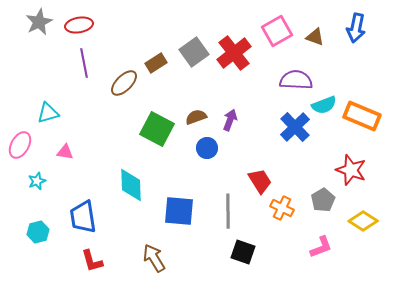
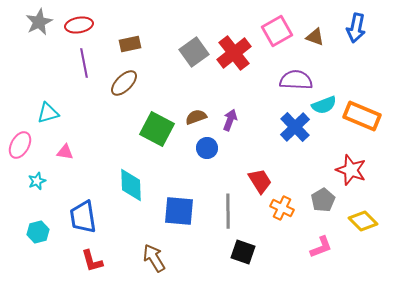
brown rectangle: moved 26 px left, 19 px up; rotated 20 degrees clockwise
yellow diamond: rotated 12 degrees clockwise
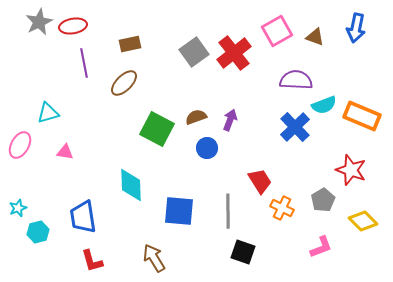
red ellipse: moved 6 px left, 1 px down
cyan star: moved 19 px left, 27 px down
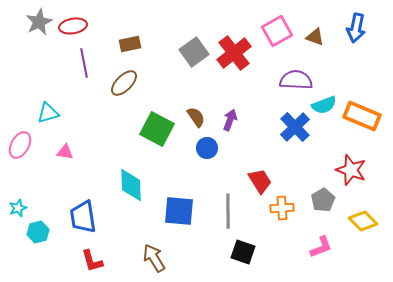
brown semicircle: rotated 75 degrees clockwise
orange cross: rotated 30 degrees counterclockwise
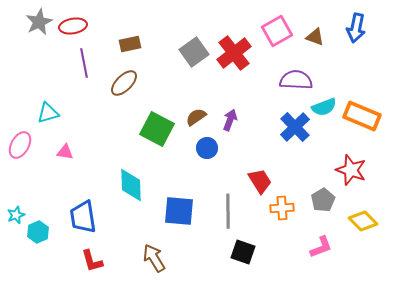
cyan semicircle: moved 2 px down
brown semicircle: rotated 90 degrees counterclockwise
cyan star: moved 2 px left, 7 px down
cyan hexagon: rotated 10 degrees counterclockwise
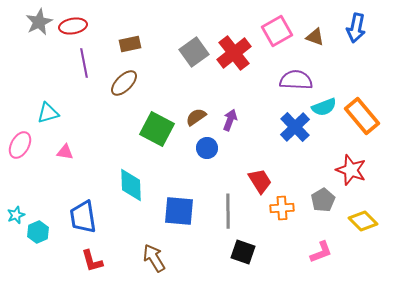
orange rectangle: rotated 27 degrees clockwise
pink L-shape: moved 5 px down
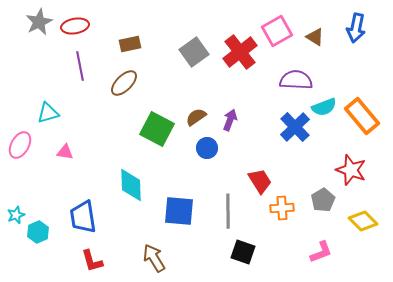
red ellipse: moved 2 px right
brown triangle: rotated 12 degrees clockwise
red cross: moved 6 px right, 1 px up
purple line: moved 4 px left, 3 px down
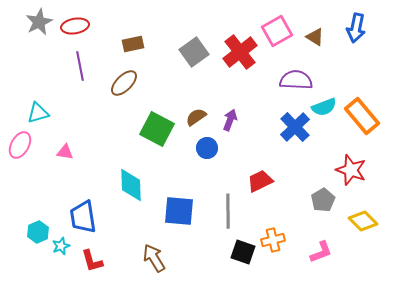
brown rectangle: moved 3 px right
cyan triangle: moved 10 px left
red trapezoid: rotated 84 degrees counterclockwise
orange cross: moved 9 px left, 32 px down; rotated 10 degrees counterclockwise
cyan star: moved 45 px right, 31 px down
